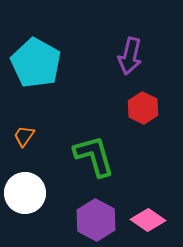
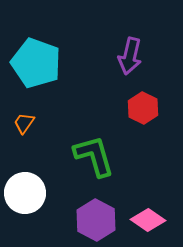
cyan pentagon: rotated 9 degrees counterclockwise
orange trapezoid: moved 13 px up
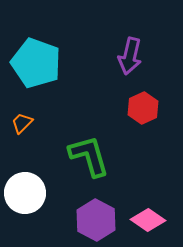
red hexagon: rotated 8 degrees clockwise
orange trapezoid: moved 2 px left; rotated 10 degrees clockwise
green L-shape: moved 5 px left
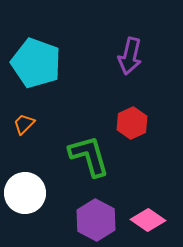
red hexagon: moved 11 px left, 15 px down
orange trapezoid: moved 2 px right, 1 px down
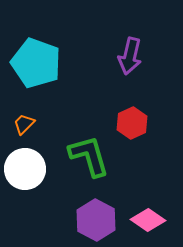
white circle: moved 24 px up
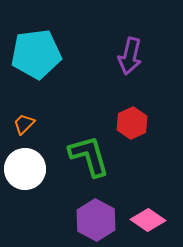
cyan pentagon: moved 9 px up; rotated 27 degrees counterclockwise
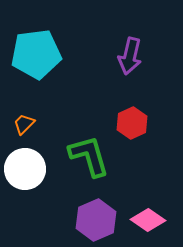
purple hexagon: rotated 9 degrees clockwise
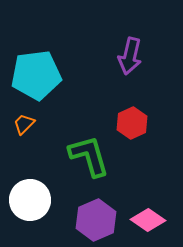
cyan pentagon: moved 21 px down
white circle: moved 5 px right, 31 px down
